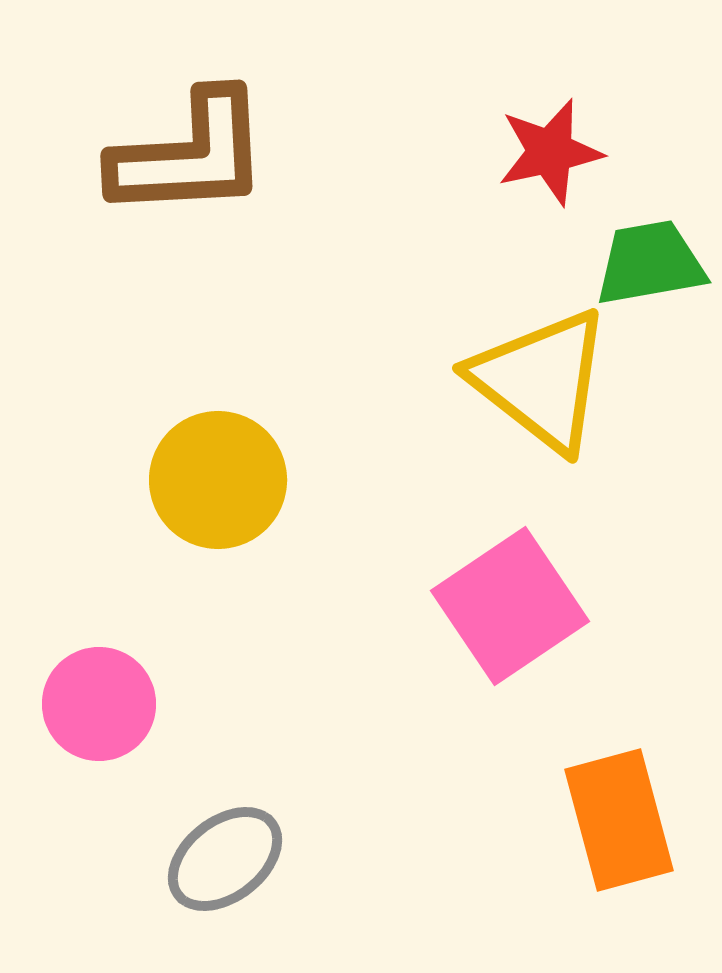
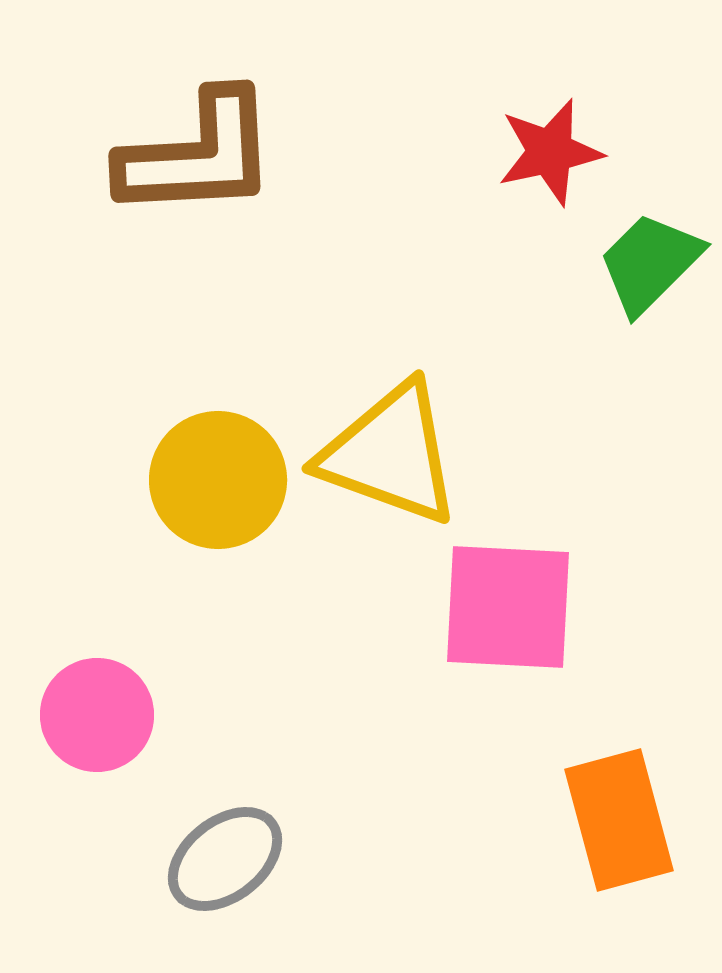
brown L-shape: moved 8 px right
green trapezoid: rotated 35 degrees counterclockwise
yellow triangle: moved 151 px left, 74 px down; rotated 18 degrees counterclockwise
pink square: moved 2 px left, 1 px down; rotated 37 degrees clockwise
pink circle: moved 2 px left, 11 px down
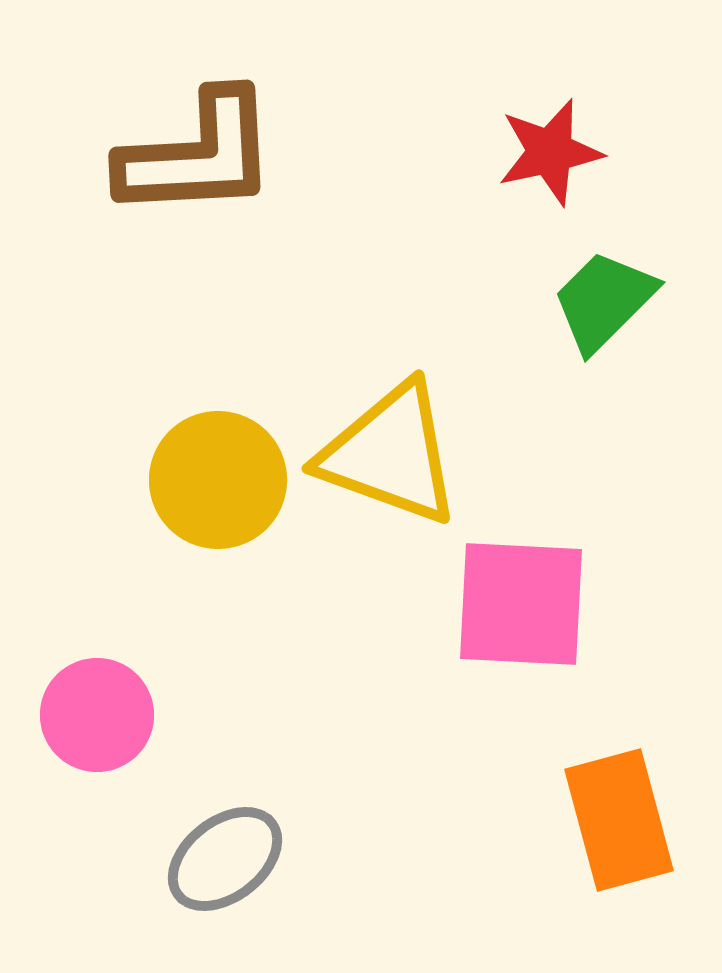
green trapezoid: moved 46 px left, 38 px down
pink square: moved 13 px right, 3 px up
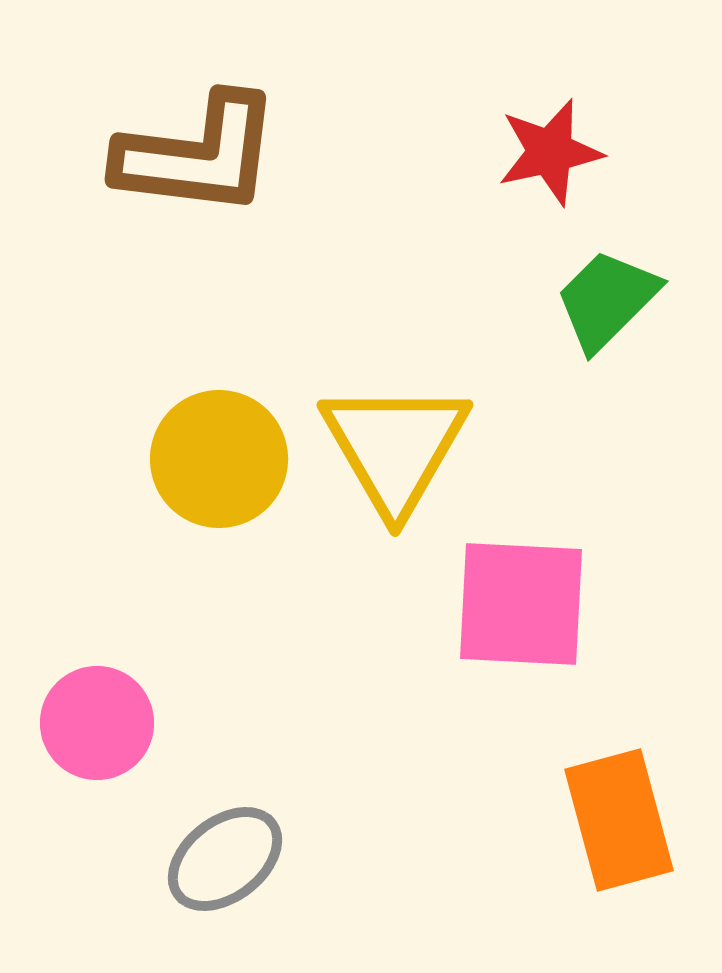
brown L-shape: rotated 10 degrees clockwise
green trapezoid: moved 3 px right, 1 px up
yellow triangle: moved 5 px right, 7 px up; rotated 40 degrees clockwise
yellow circle: moved 1 px right, 21 px up
pink circle: moved 8 px down
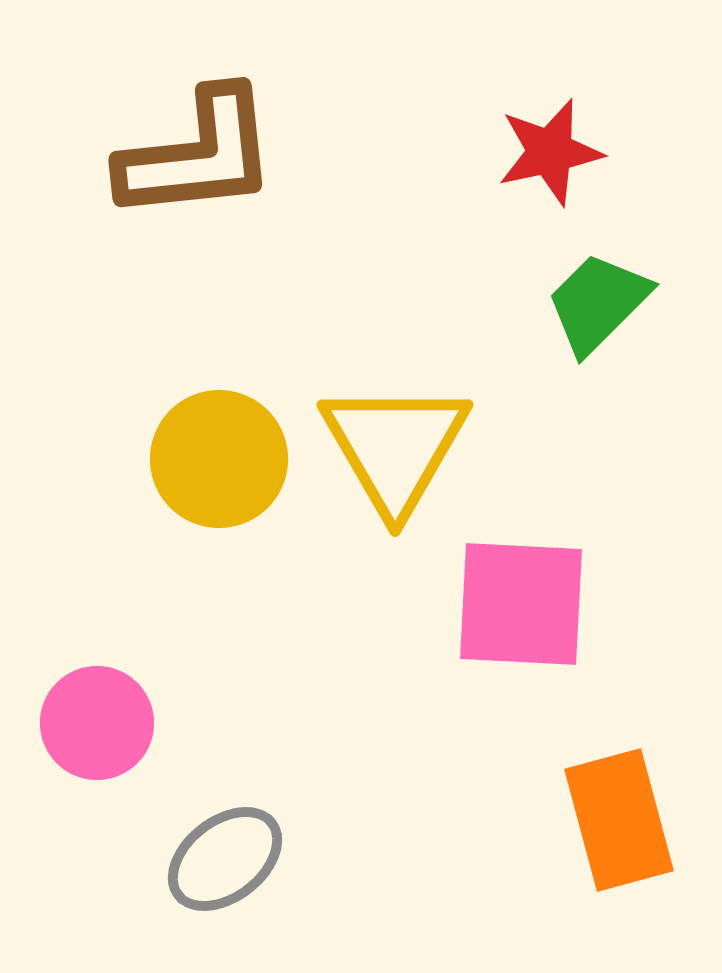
brown L-shape: rotated 13 degrees counterclockwise
green trapezoid: moved 9 px left, 3 px down
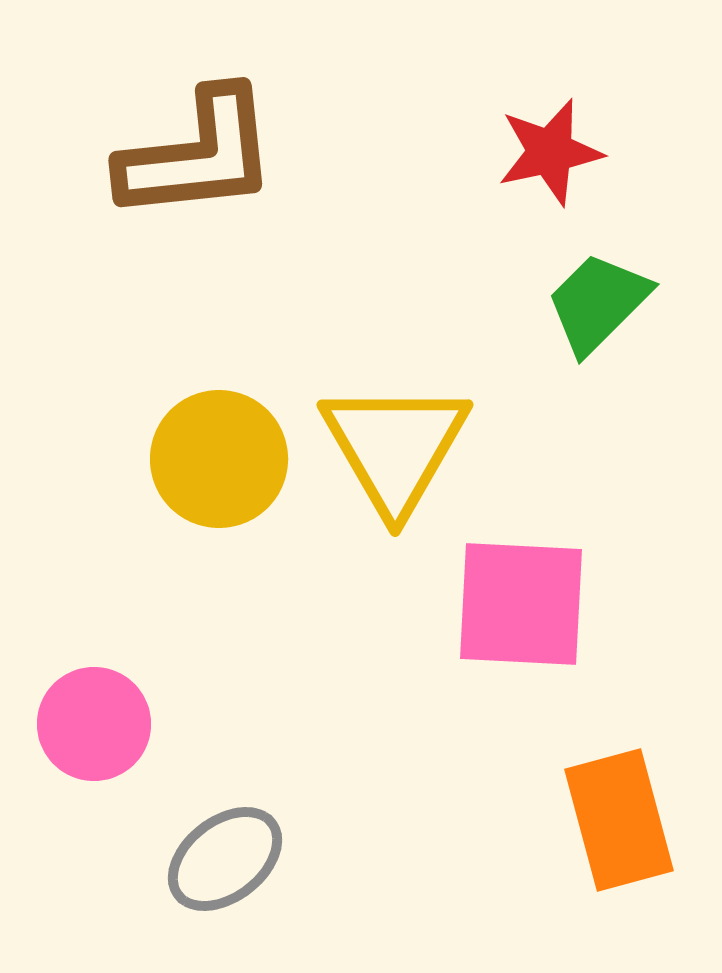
pink circle: moved 3 px left, 1 px down
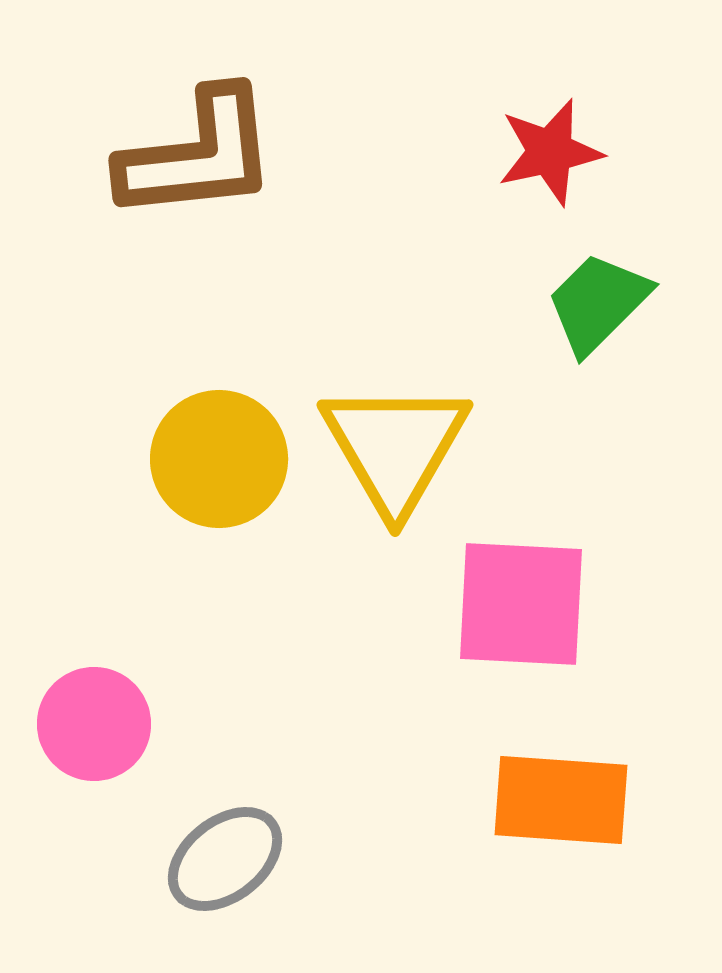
orange rectangle: moved 58 px left, 20 px up; rotated 71 degrees counterclockwise
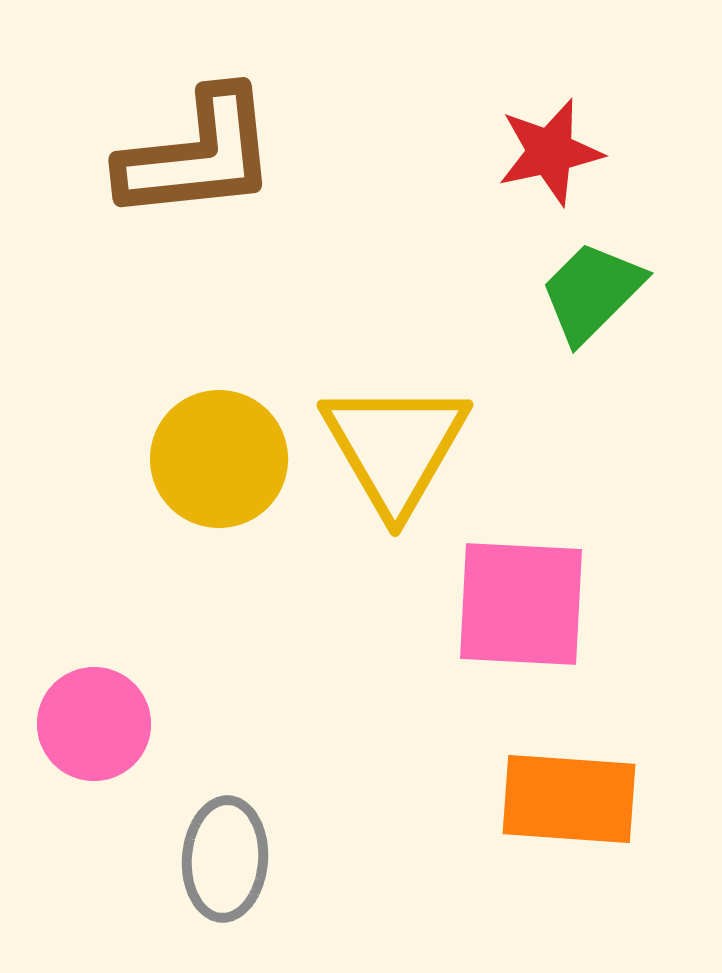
green trapezoid: moved 6 px left, 11 px up
orange rectangle: moved 8 px right, 1 px up
gray ellipse: rotated 48 degrees counterclockwise
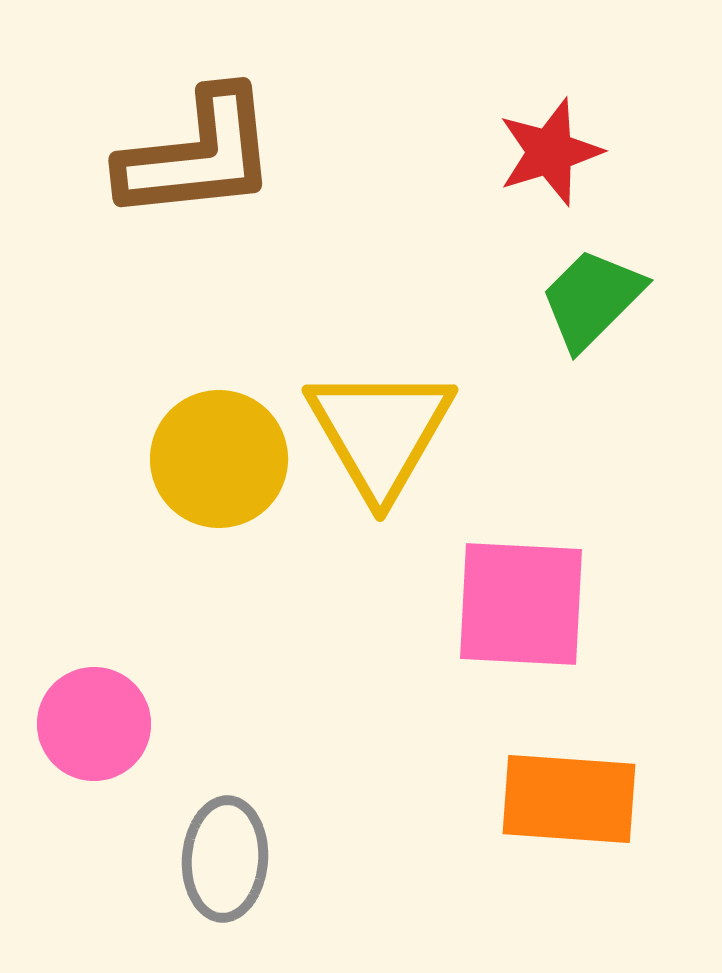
red star: rotated 5 degrees counterclockwise
green trapezoid: moved 7 px down
yellow triangle: moved 15 px left, 15 px up
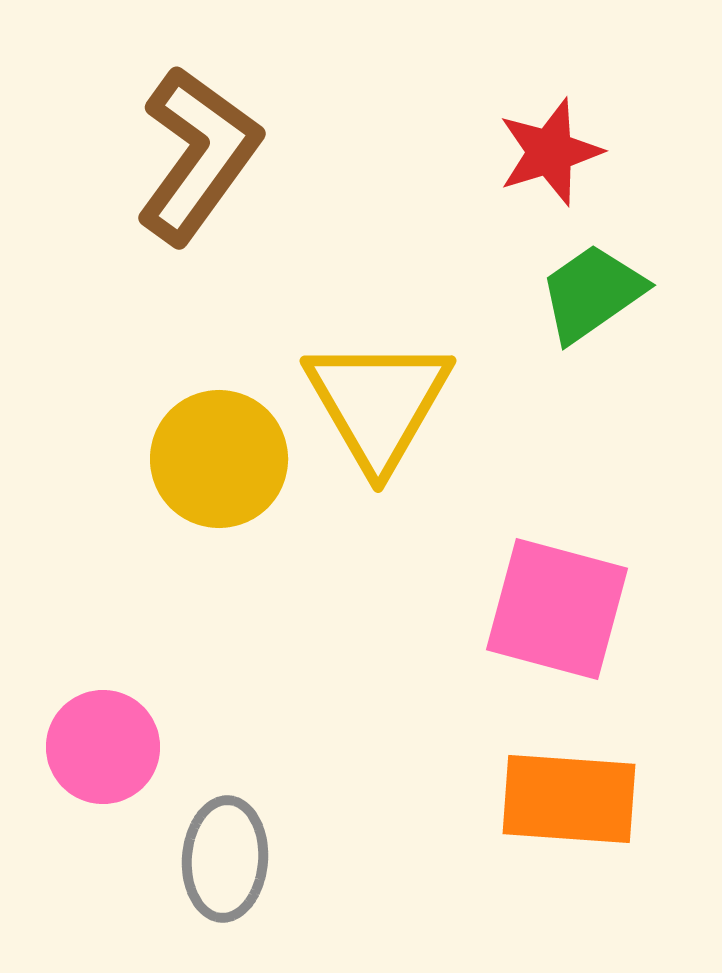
brown L-shape: rotated 48 degrees counterclockwise
green trapezoid: moved 6 px up; rotated 10 degrees clockwise
yellow triangle: moved 2 px left, 29 px up
pink square: moved 36 px right, 5 px down; rotated 12 degrees clockwise
pink circle: moved 9 px right, 23 px down
